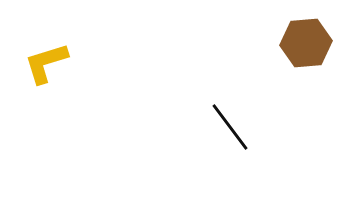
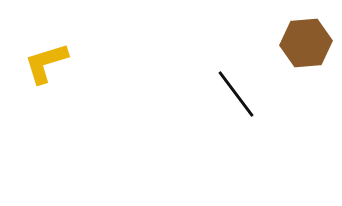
black line: moved 6 px right, 33 px up
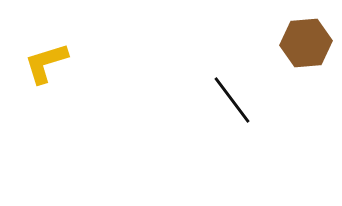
black line: moved 4 px left, 6 px down
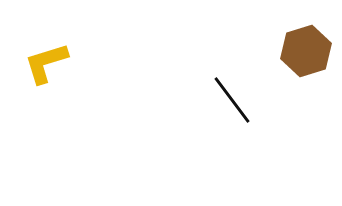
brown hexagon: moved 8 px down; rotated 12 degrees counterclockwise
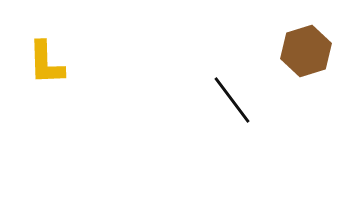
yellow L-shape: rotated 75 degrees counterclockwise
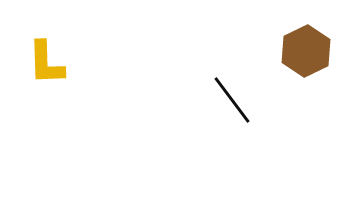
brown hexagon: rotated 9 degrees counterclockwise
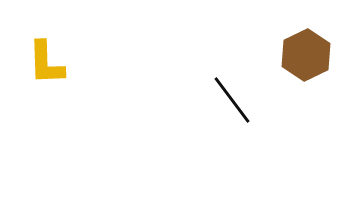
brown hexagon: moved 4 px down
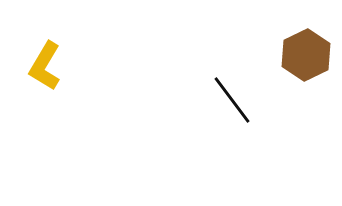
yellow L-shape: moved 1 px left, 3 px down; rotated 33 degrees clockwise
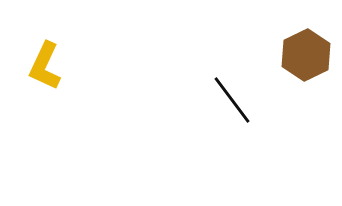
yellow L-shape: rotated 6 degrees counterclockwise
